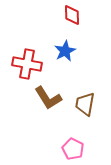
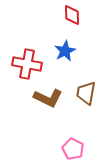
brown L-shape: rotated 32 degrees counterclockwise
brown trapezoid: moved 1 px right, 11 px up
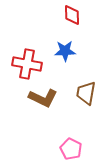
blue star: rotated 25 degrees clockwise
brown L-shape: moved 5 px left
pink pentagon: moved 2 px left
